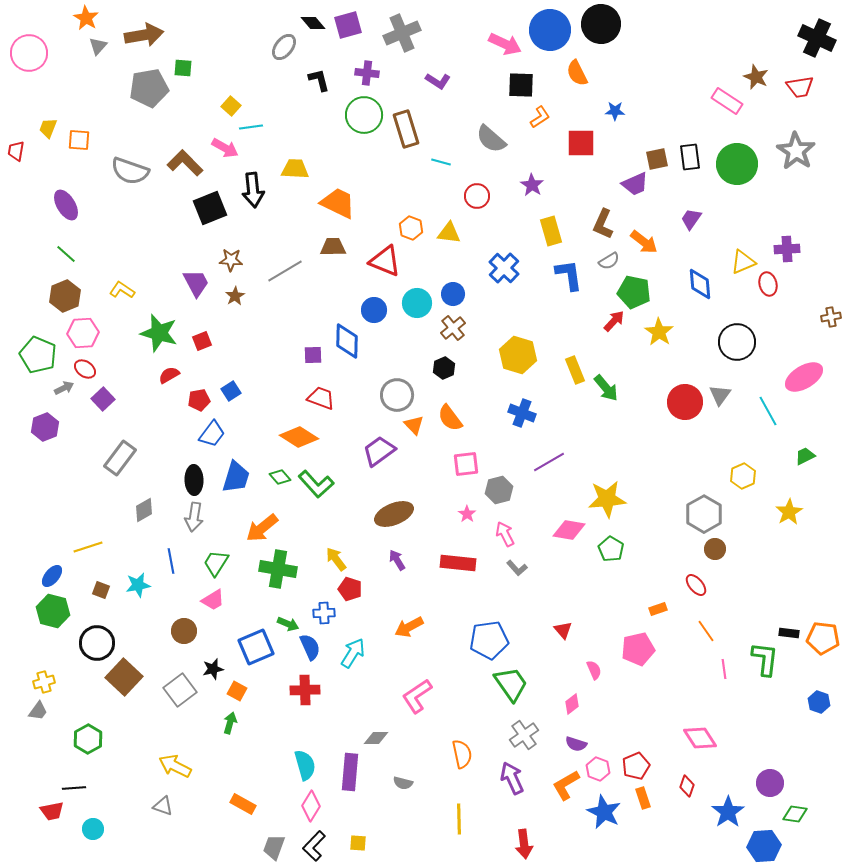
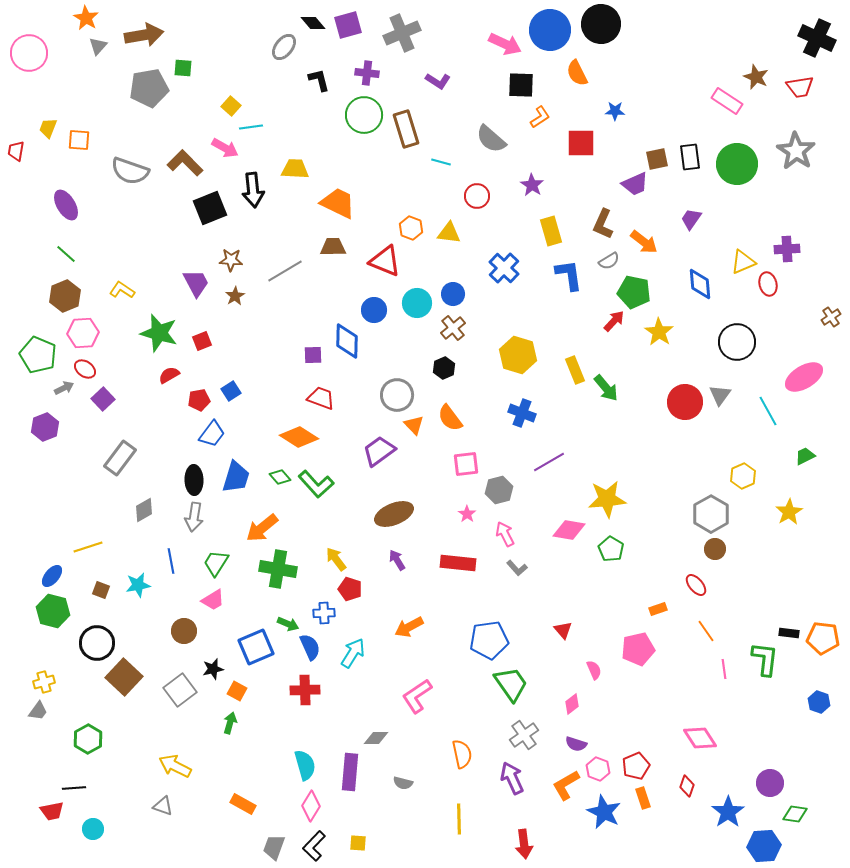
brown cross at (831, 317): rotated 24 degrees counterclockwise
gray hexagon at (704, 514): moved 7 px right
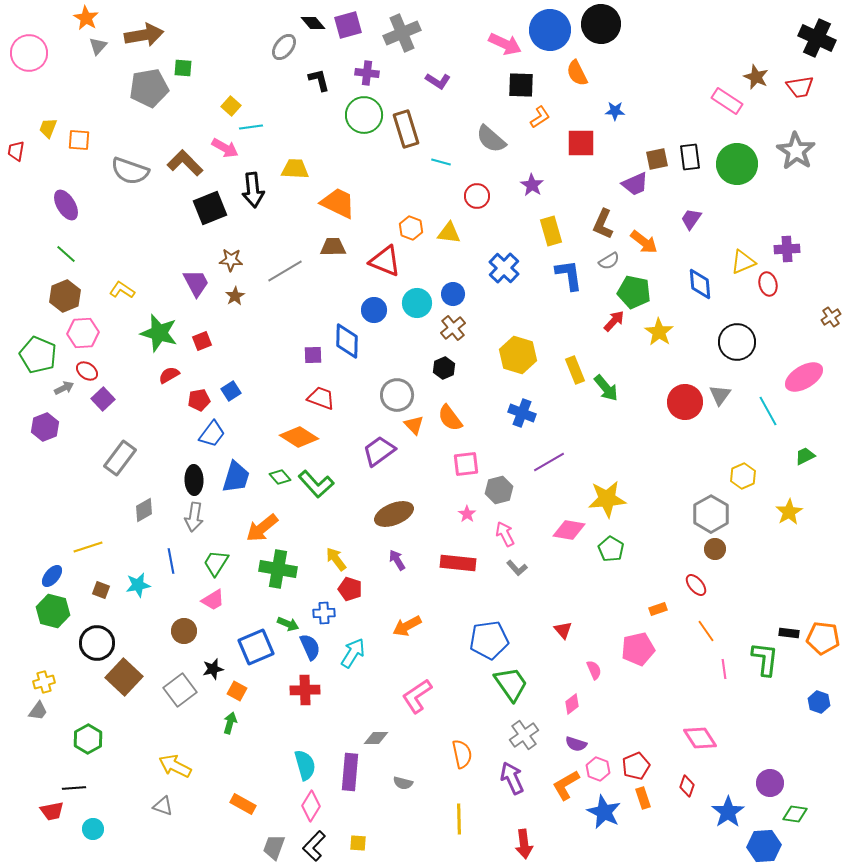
red ellipse at (85, 369): moved 2 px right, 2 px down
orange arrow at (409, 627): moved 2 px left, 1 px up
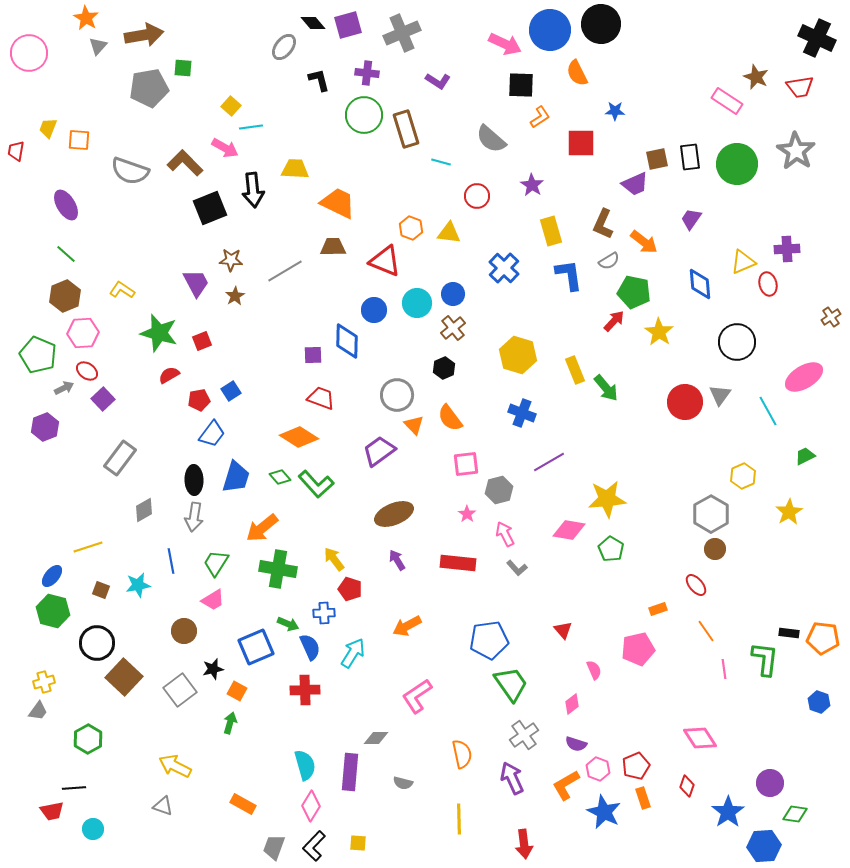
yellow arrow at (336, 559): moved 2 px left
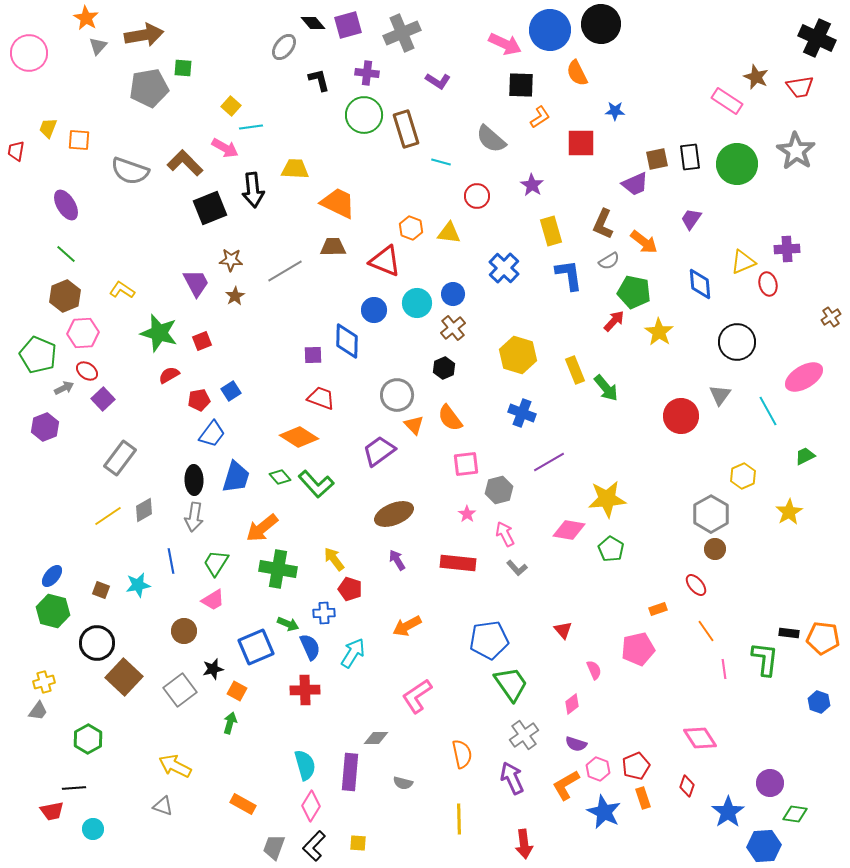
red circle at (685, 402): moved 4 px left, 14 px down
yellow line at (88, 547): moved 20 px right, 31 px up; rotated 16 degrees counterclockwise
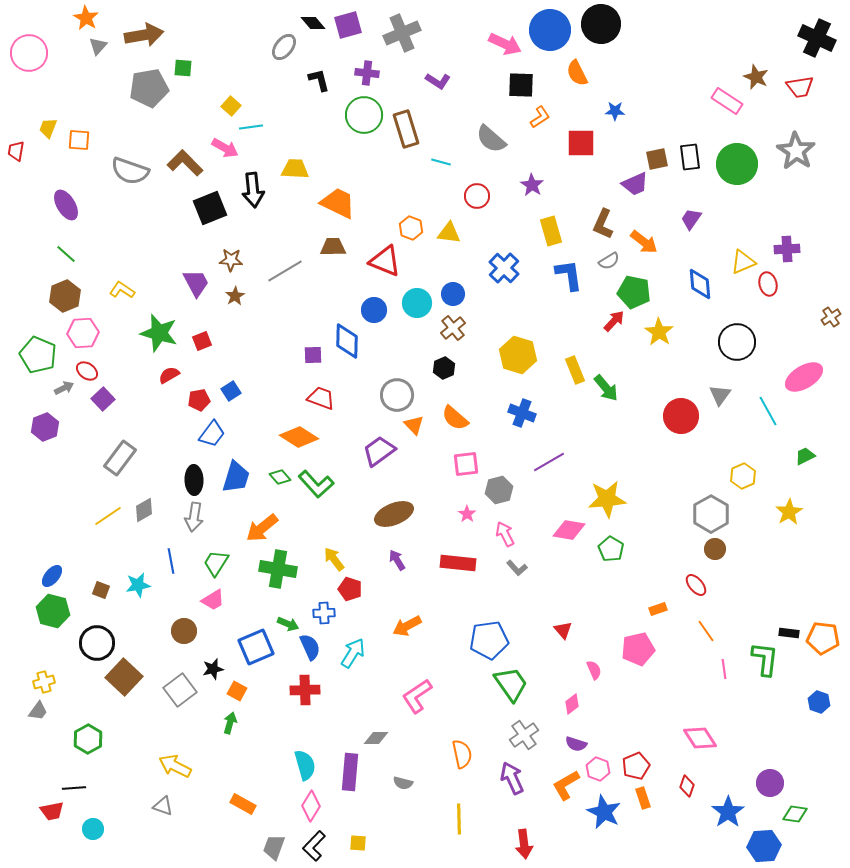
orange semicircle at (450, 418): moved 5 px right; rotated 12 degrees counterclockwise
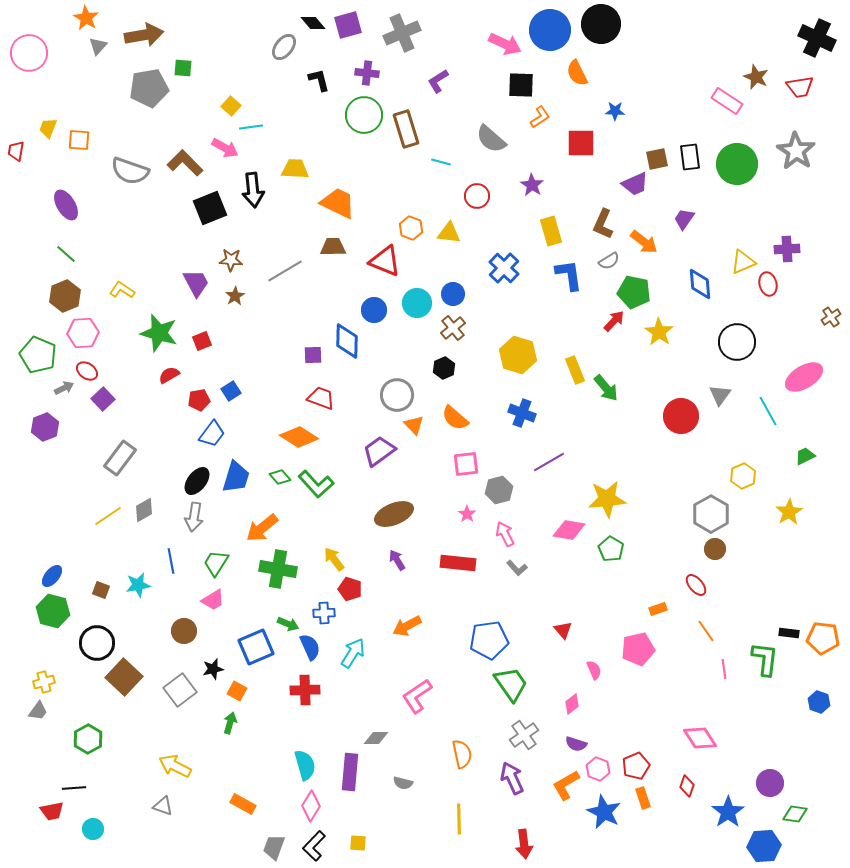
purple L-shape at (438, 81): rotated 115 degrees clockwise
purple trapezoid at (691, 219): moved 7 px left
black ellipse at (194, 480): moved 3 px right, 1 px down; rotated 40 degrees clockwise
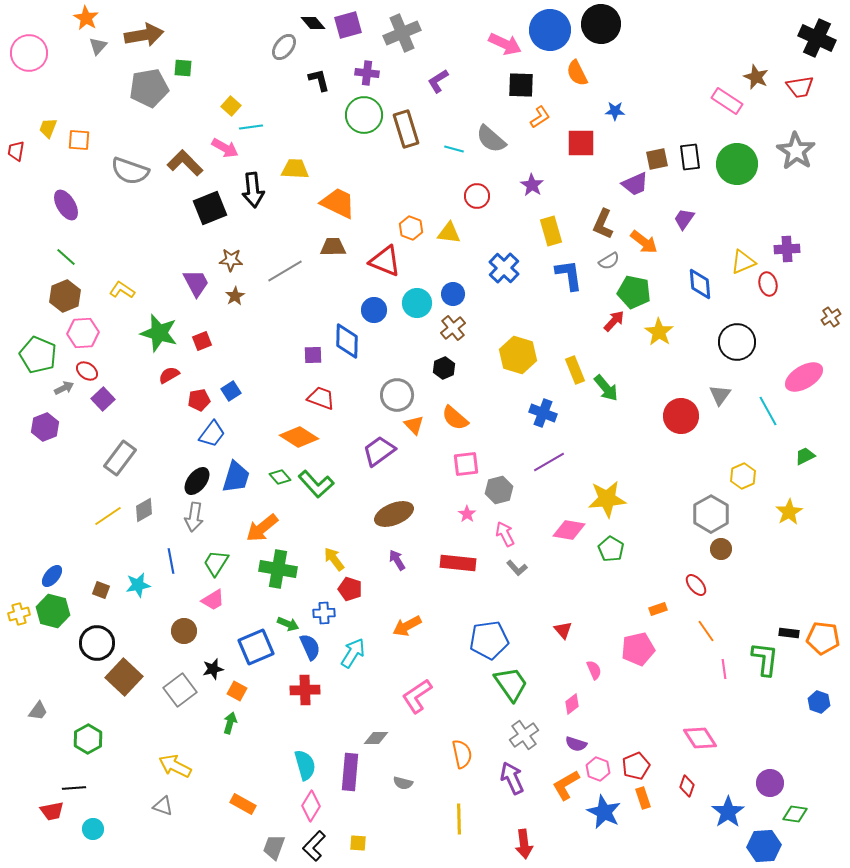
cyan line at (441, 162): moved 13 px right, 13 px up
green line at (66, 254): moved 3 px down
blue cross at (522, 413): moved 21 px right
brown circle at (715, 549): moved 6 px right
yellow cross at (44, 682): moved 25 px left, 68 px up
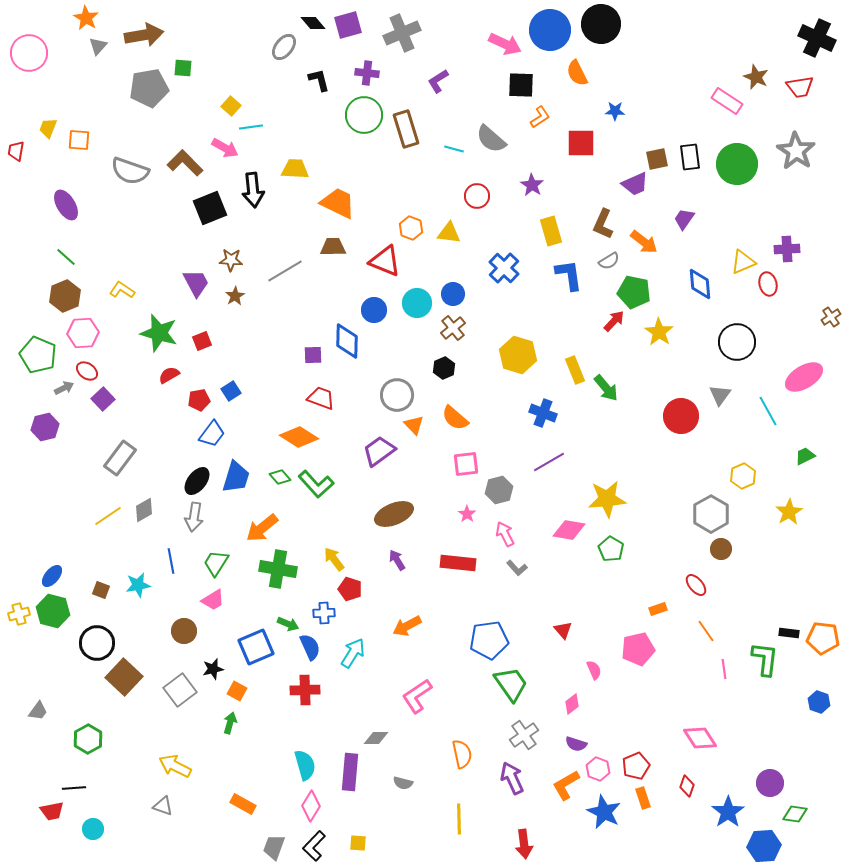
purple hexagon at (45, 427): rotated 8 degrees clockwise
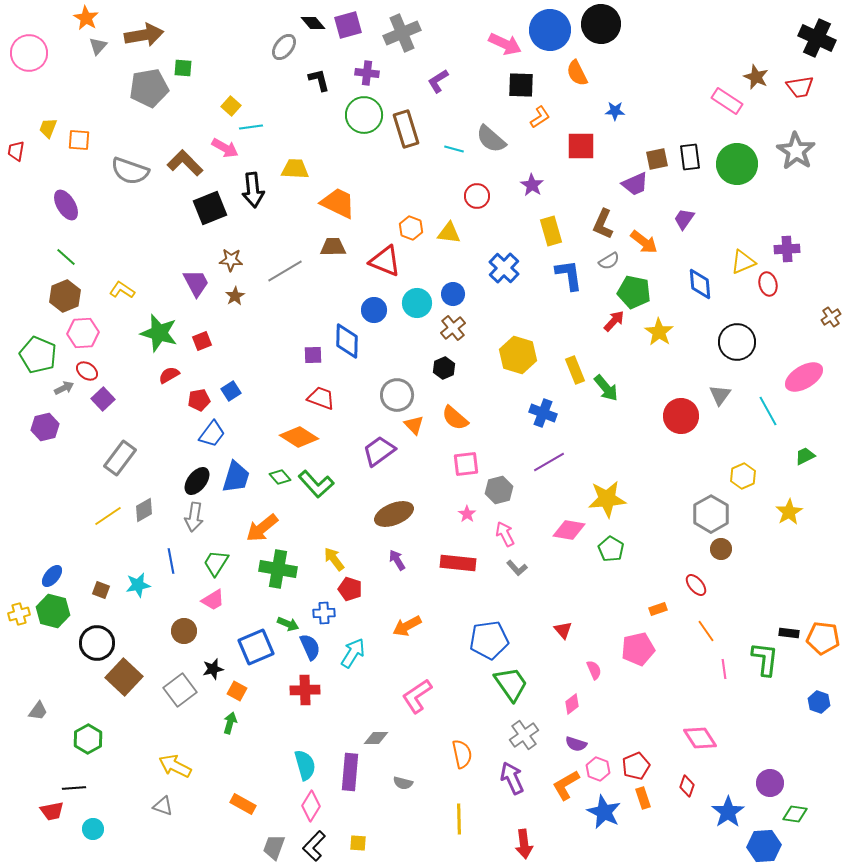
red square at (581, 143): moved 3 px down
